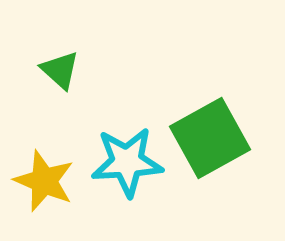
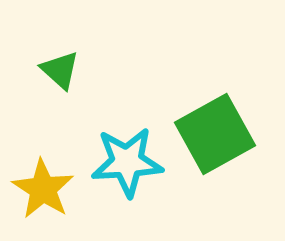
green square: moved 5 px right, 4 px up
yellow star: moved 1 px left, 8 px down; rotated 10 degrees clockwise
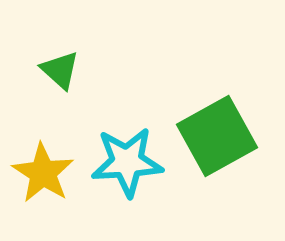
green square: moved 2 px right, 2 px down
yellow star: moved 16 px up
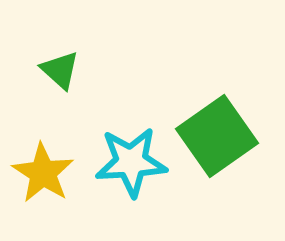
green square: rotated 6 degrees counterclockwise
cyan star: moved 4 px right
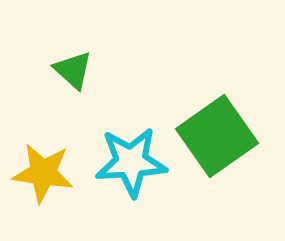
green triangle: moved 13 px right
yellow star: rotated 24 degrees counterclockwise
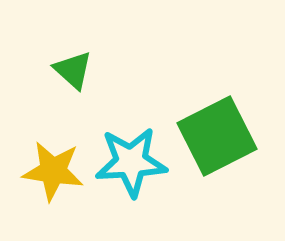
green square: rotated 8 degrees clockwise
yellow star: moved 10 px right, 2 px up
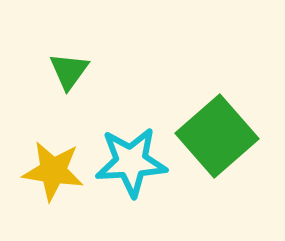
green triangle: moved 4 px left, 1 px down; rotated 24 degrees clockwise
green square: rotated 14 degrees counterclockwise
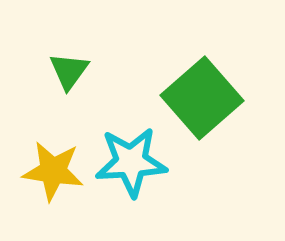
green square: moved 15 px left, 38 px up
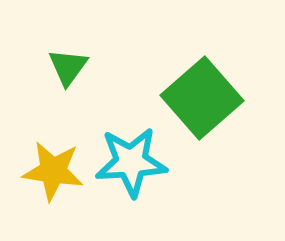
green triangle: moved 1 px left, 4 px up
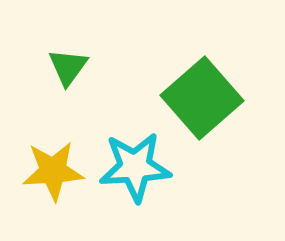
cyan star: moved 4 px right, 5 px down
yellow star: rotated 12 degrees counterclockwise
